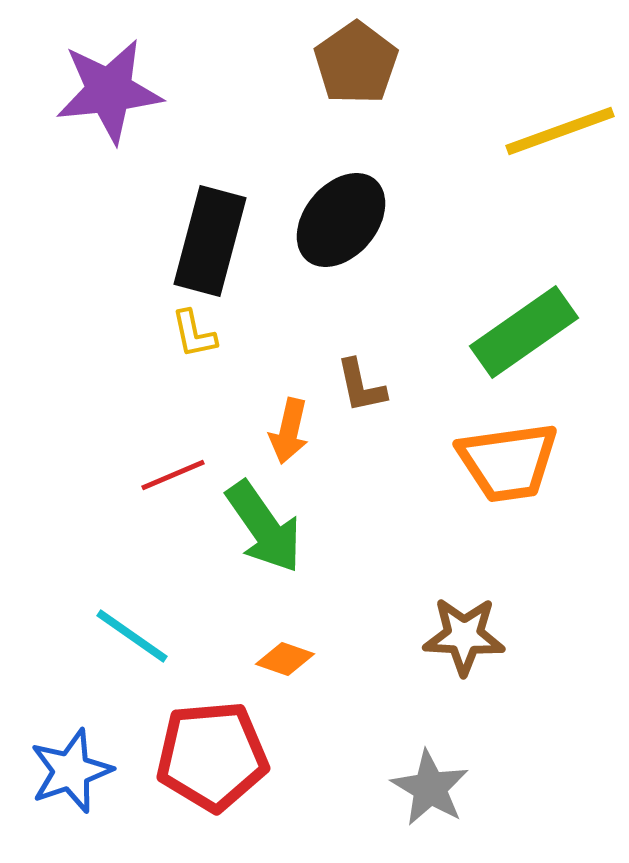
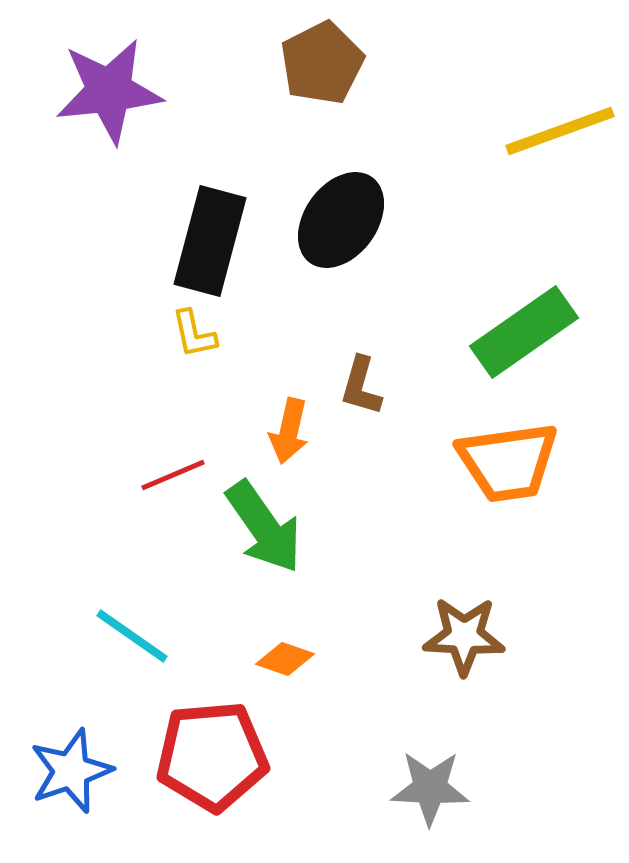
brown pentagon: moved 34 px left; rotated 8 degrees clockwise
black ellipse: rotated 4 degrees counterclockwise
brown L-shape: rotated 28 degrees clockwise
gray star: rotated 28 degrees counterclockwise
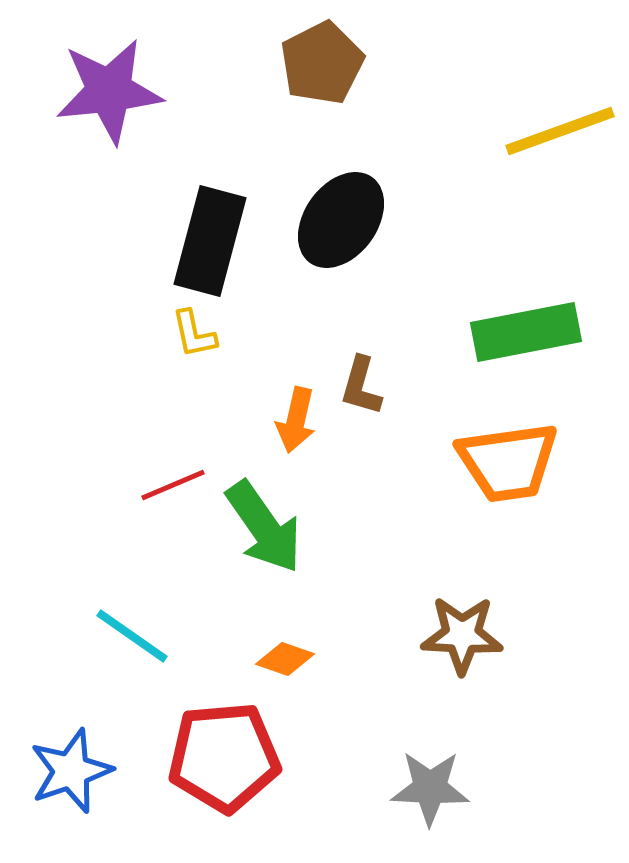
green rectangle: moved 2 px right; rotated 24 degrees clockwise
orange arrow: moved 7 px right, 11 px up
red line: moved 10 px down
brown star: moved 2 px left, 1 px up
red pentagon: moved 12 px right, 1 px down
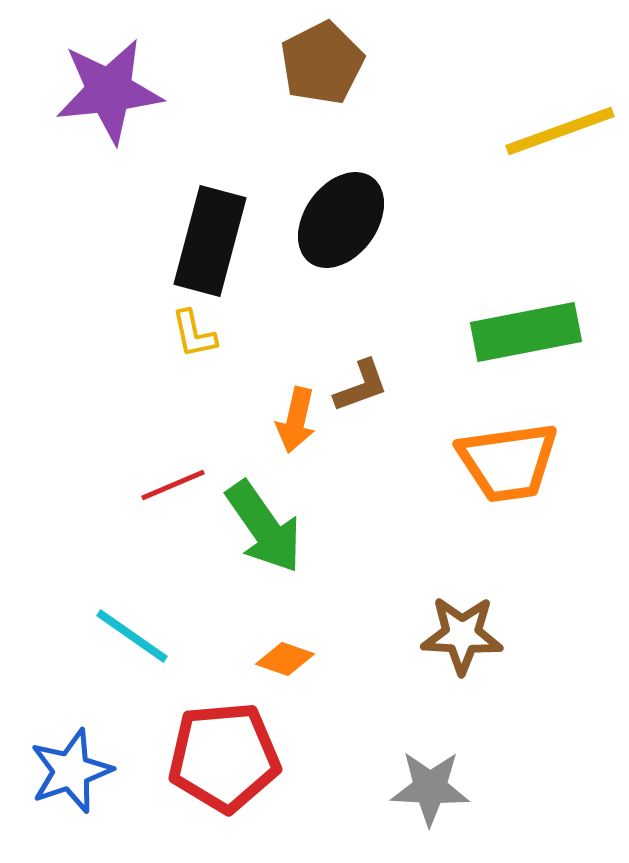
brown L-shape: rotated 126 degrees counterclockwise
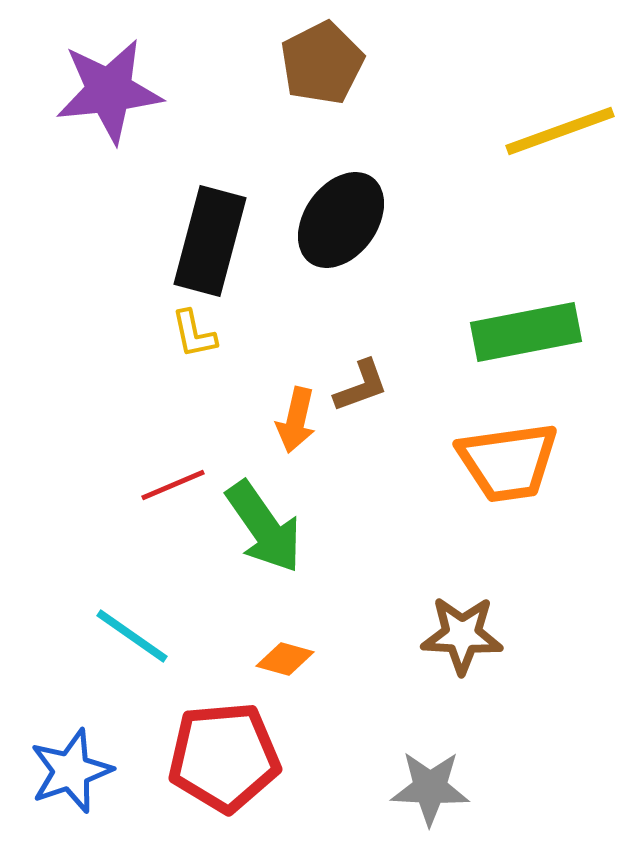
orange diamond: rotated 4 degrees counterclockwise
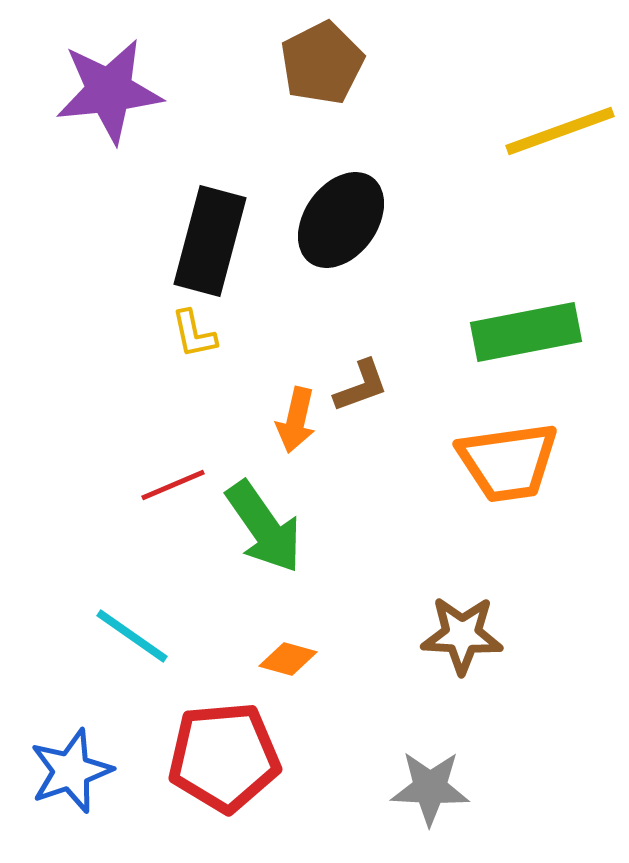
orange diamond: moved 3 px right
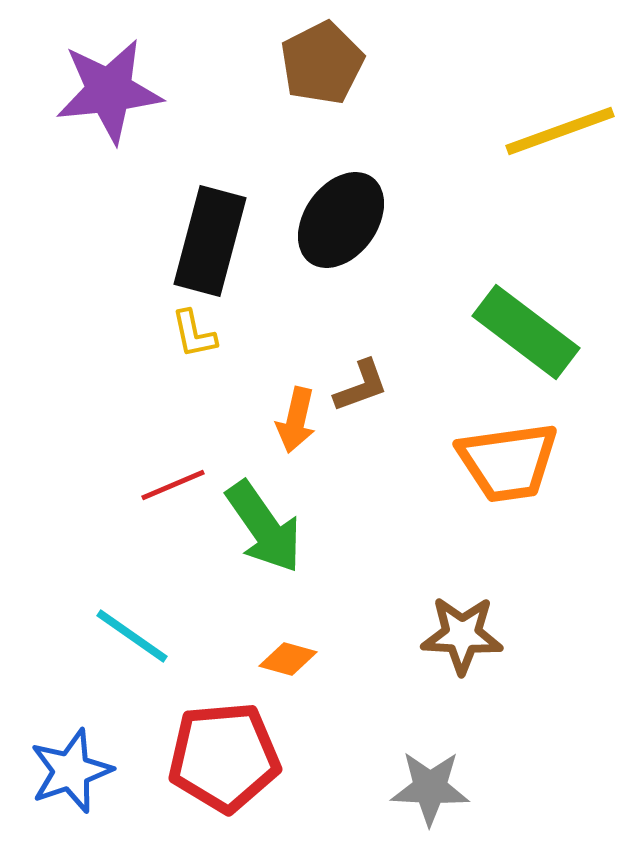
green rectangle: rotated 48 degrees clockwise
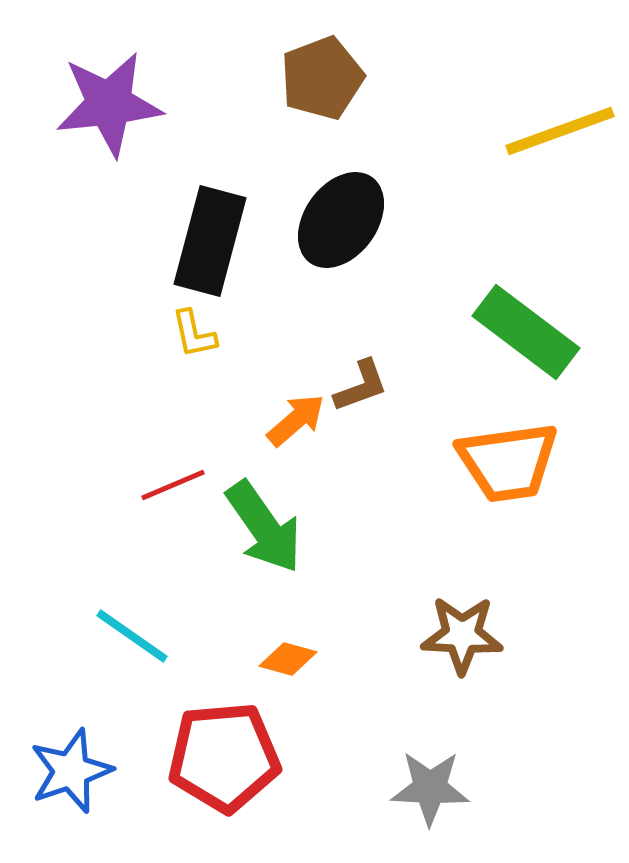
brown pentagon: moved 15 px down; rotated 6 degrees clockwise
purple star: moved 13 px down
orange arrow: rotated 144 degrees counterclockwise
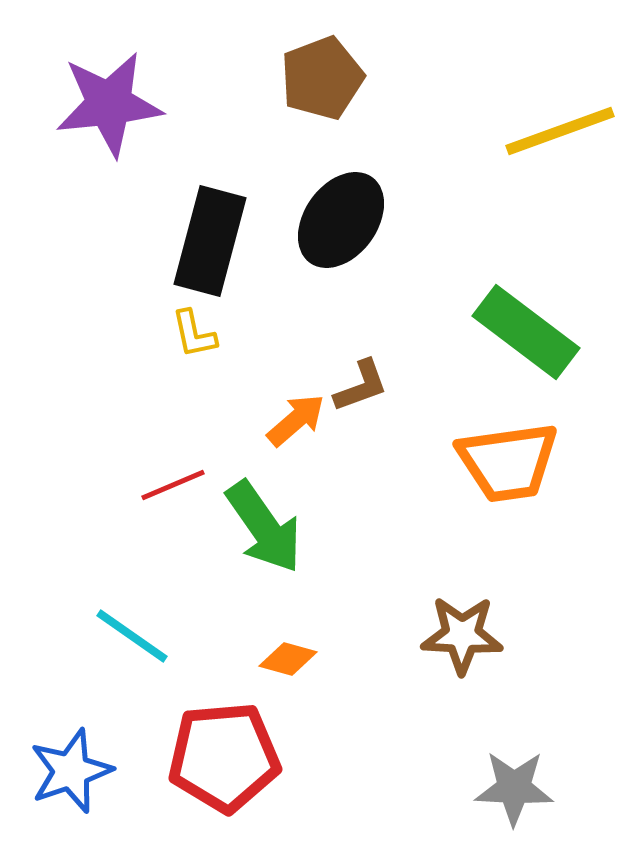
gray star: moved 84 px right
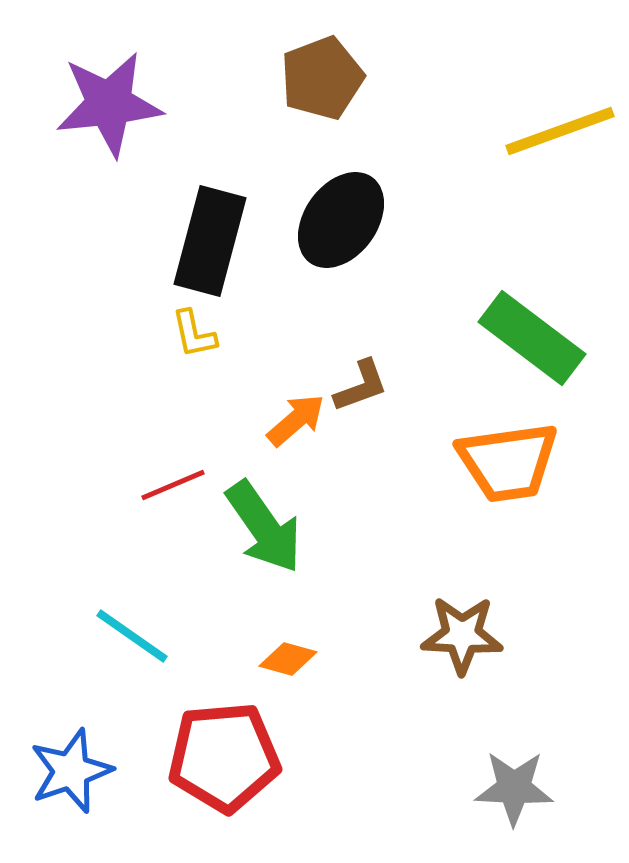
green rectangle: moved 6 px right, 6 px down
